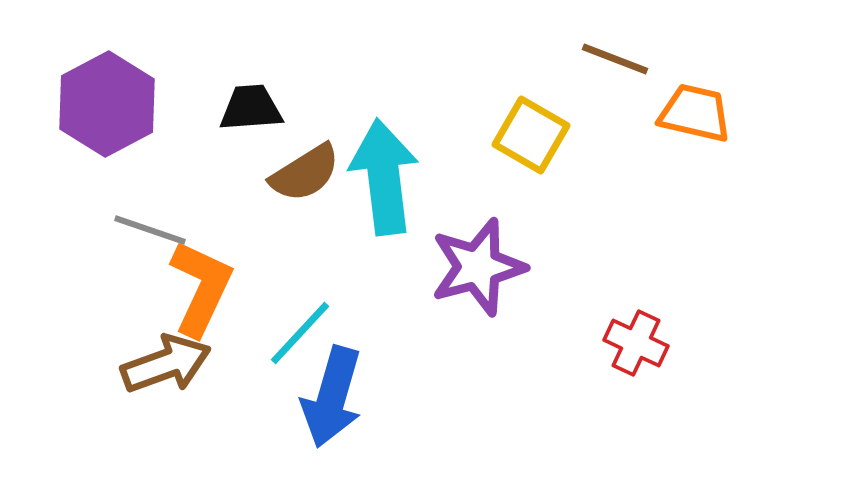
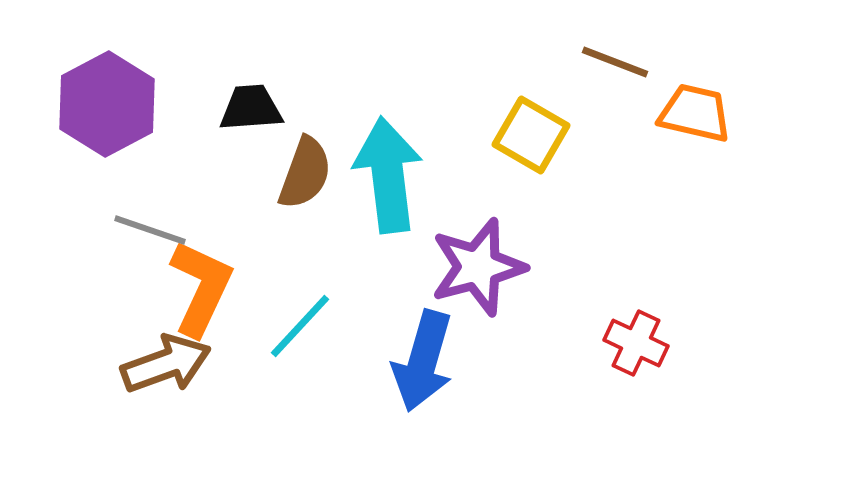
brown line: moved 3 px down
brown semicircle: rotated 38 degrees counterclockwise
cyan arrow: moved 4 px right, 2 px up
cyan line: moved 7 px up
blue arrow: moved 91 px right, 36 px up
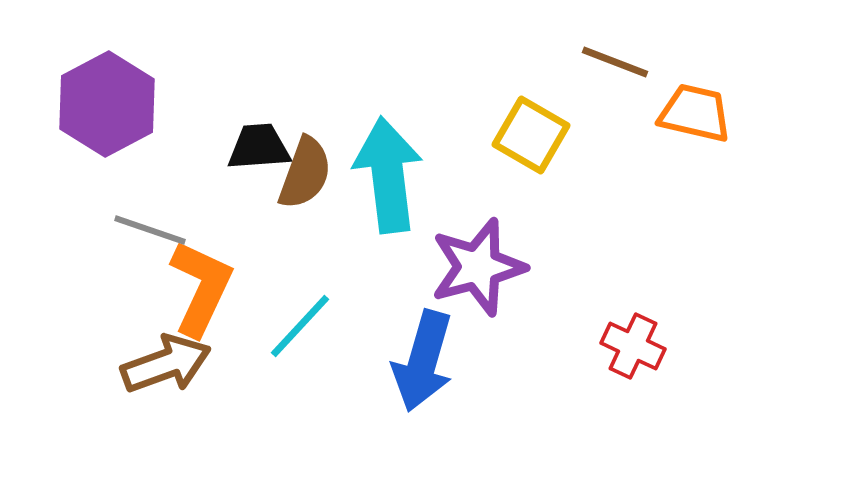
black trapezoid: moved 8 px right, 39 px down
red cross: moved 3 px left, 3 px down
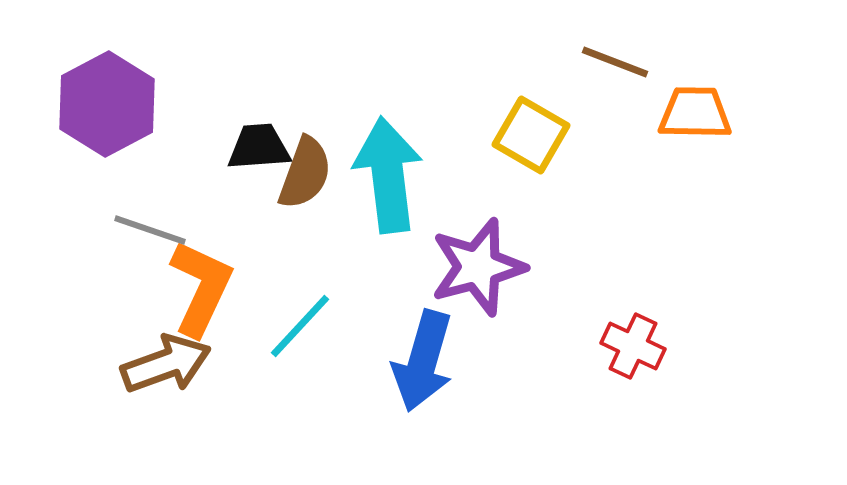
orange trapezoid: rotated 12 degrees counterclockwise
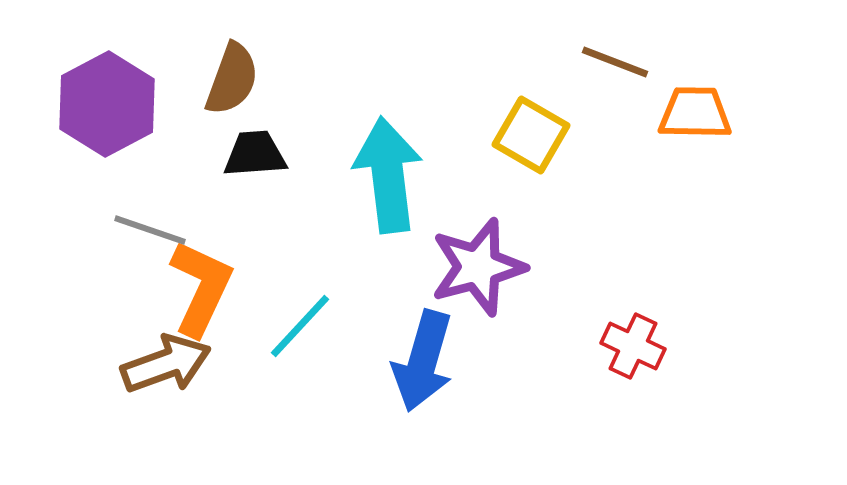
black trapezoid: moved 4 px left, 7 px down
brown semicircle: moved 73 px left, 94 px up
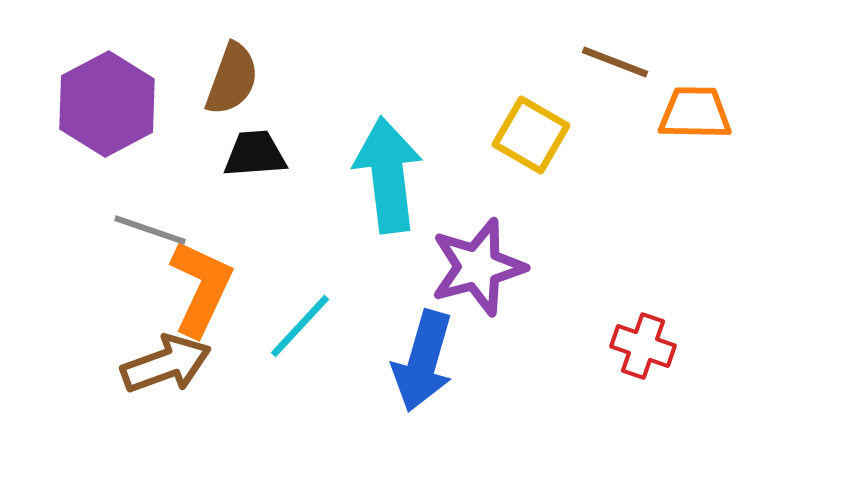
red cross: moved 10 px right; rotated 6 degrees counterclockwise
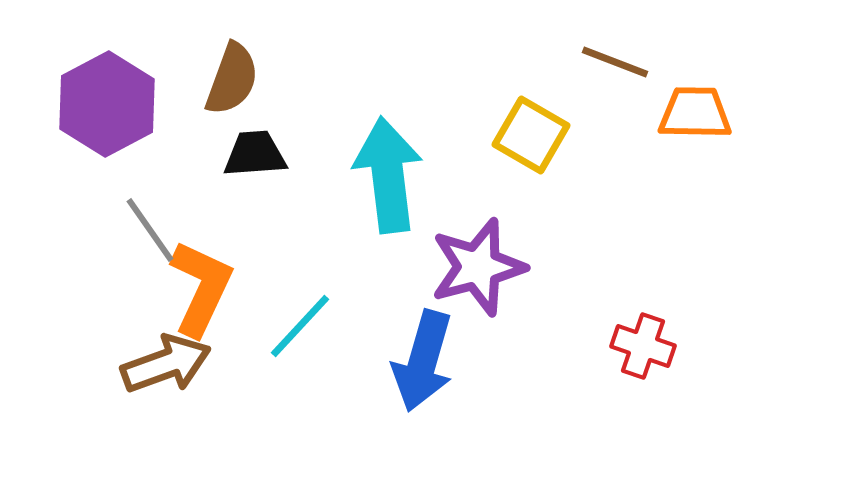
gray line: rotated 36 degrees clockwise
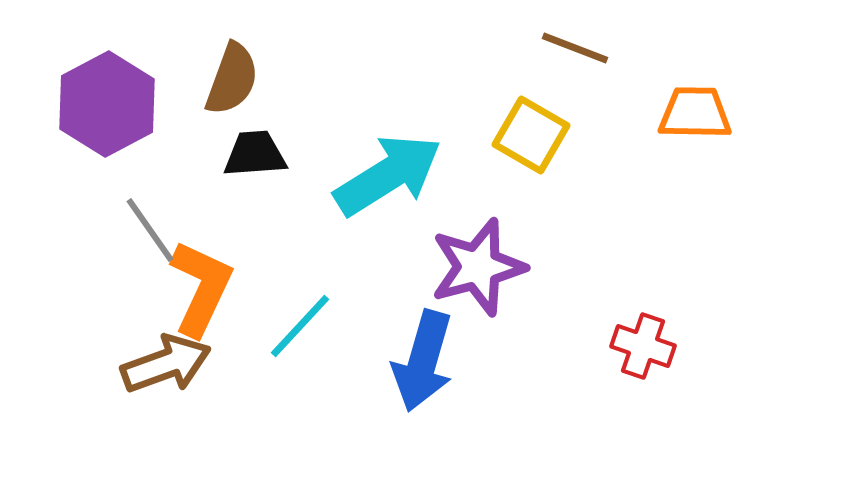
brown line: moved 40 px left, 14 px up
cyan arrow: rotated 65 degrees clockwise
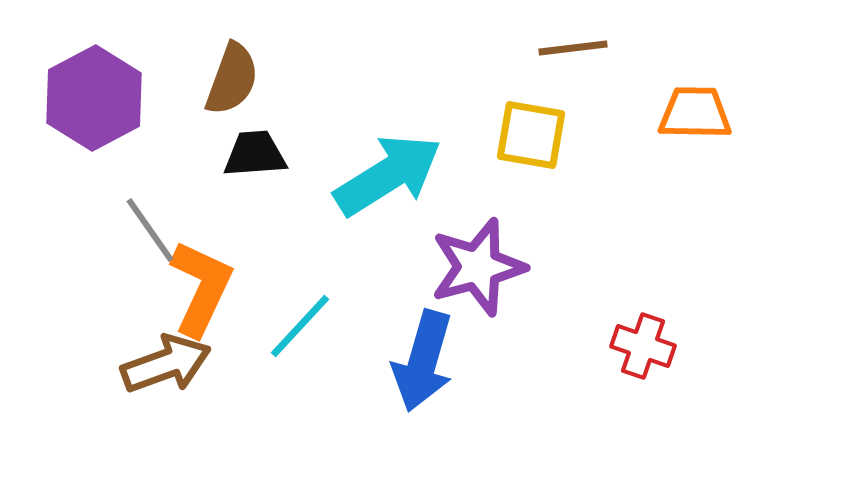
brown line: moved 2 px left; rotated 28 degrees counterclockwise
purple hexagon: moved 13 px left, 6 px up
yellow square: rotated 20 degrees counterclockwise
